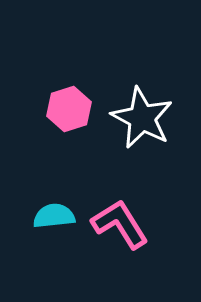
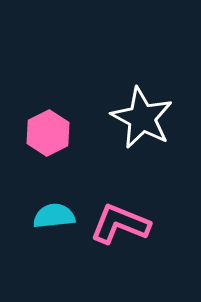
pink hexagon: moved 21 px left, 24 px down; rotated 9 degrees counterclockwise
pink L-shape: rotated 36 degrees counterclockwise
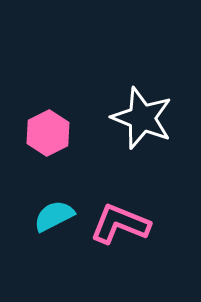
white star: rotated 6 degrees counterclockwise
cyan semicircle: rotated 21 degrees counterclockwise
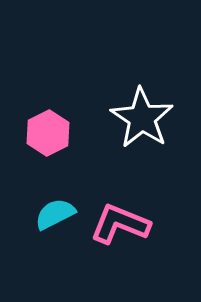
white star: rotated 12 degrees clockwise
cyan semicircle: moved 1 px right, 2 px up
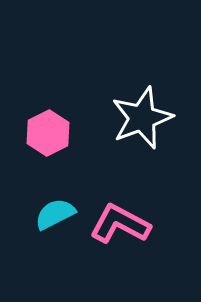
white star: rotated 18 degrees clockwise
pink L-shape: rotated 6 degrees clockwise
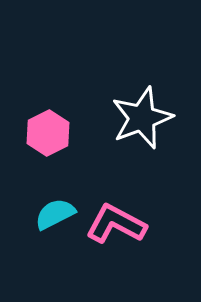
pink L-shape: moved 4 px left
